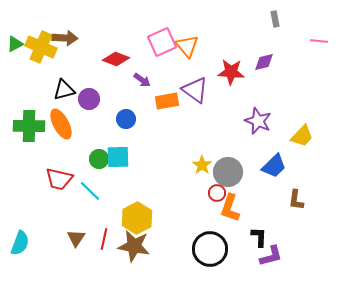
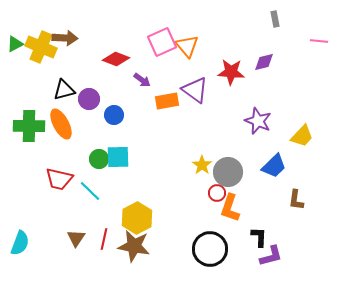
blue circle: moved 12 px left, 4 px up
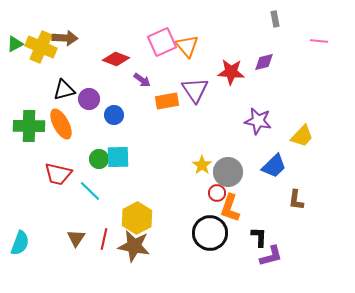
purple triangle: rotated 20 degrees clockwise
purple star: rotated 12 degrees counterclockwise
red trapezoid: moved 1 px left, 5 px up
black circle: moved 16 px up
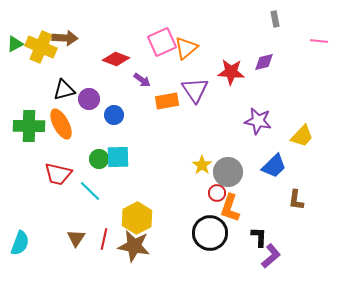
orange triangle: moved 1 px left, 2 px down; rotated 30 degrees clockwise
purple L-shape: rotated 25 degrees counterclockwise
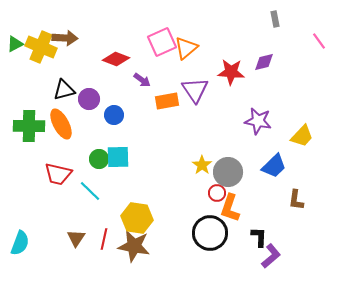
pink line: rotated 48 degrees clockwise
yellow hexagon: rotated 24 degrees counterclockwise
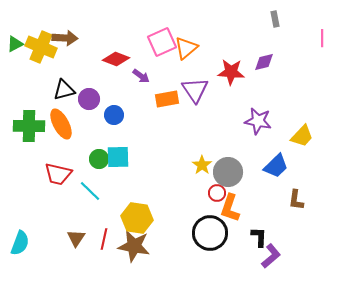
pink line: moved 3 px right, 3 px up; rotated 36 degrees clockwise
purple arrow: moved 1 px left, 4 px up
orange rectangle: moved 2 px up
blue trapezoid: moved 2 px right
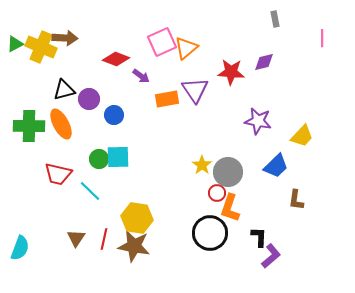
cyan semicircle: moved 5 px down
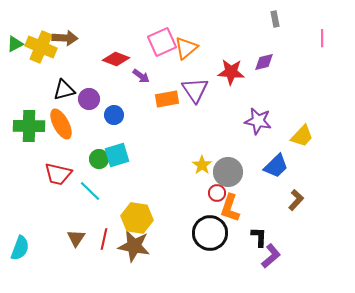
cyan square: moved 1 px left, 2 px up; rotated 15 degrees counterclockwise
brown L-shape: rotated 145 degrees counterclockwise
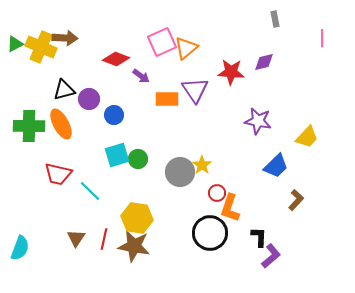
orange rectangle: rotated 10 degrees clockwise
yellow trapezoid: moved 5 px right, 1 px down
green circle: moved 39 px right
gray circle: moved 48 px left
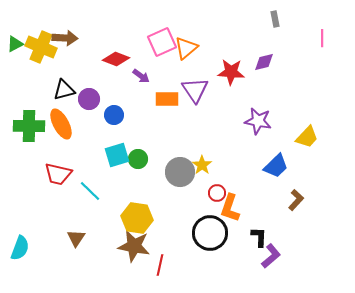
red line: moved 56 px right, 26 px down
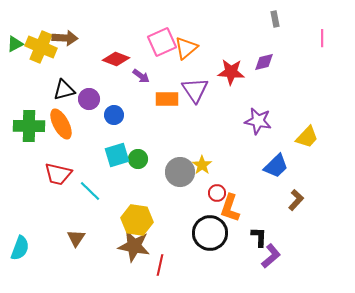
yellow hexagon: moved 2 px down
